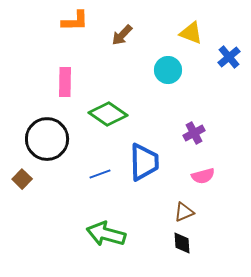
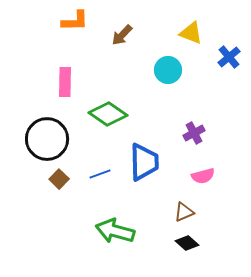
brown square: moved 37 px right
green arrow: moved 9 px right, 3 px up
black diamond: moved 5 px right; rotated 45 degrees counterclockwise
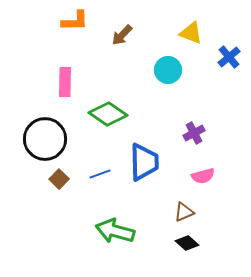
black circle: moved 2 px left
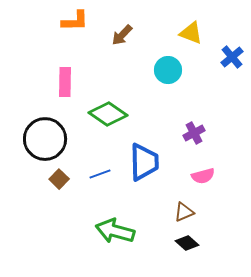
blue cross: moved 3 px right
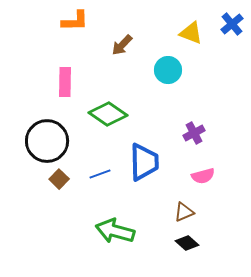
brown arrow: moved 10 px down
blue cross: moved 33 px up
black circle: moved 2 px right, 2 px down
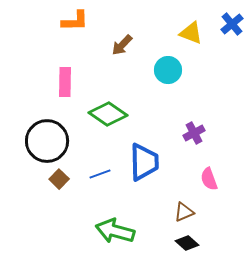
pink semicircle: moved 6 px right, 3 px down; rotated 85 degrees clockwise
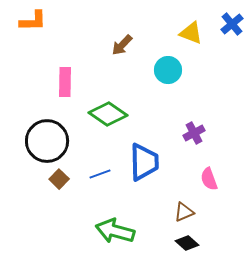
orange L-shape: moved 42 px left
